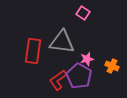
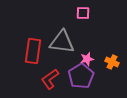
pink square: rotated 32 degrees counterclockwise
orange cross: moved 4 px up
purple pentagon: moved 2 px right; rotated 10 degrees clockwise
red L-shape: moved 8 px left, 1 px up
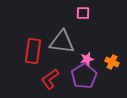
purple pentagon: moved 3 px right
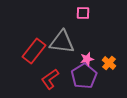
red rectangle: moved 1 px right; rotated 30 degrees clockwise
orange cross: moved 3 px left, 1 px down; rotated 16 degrees clockwise
